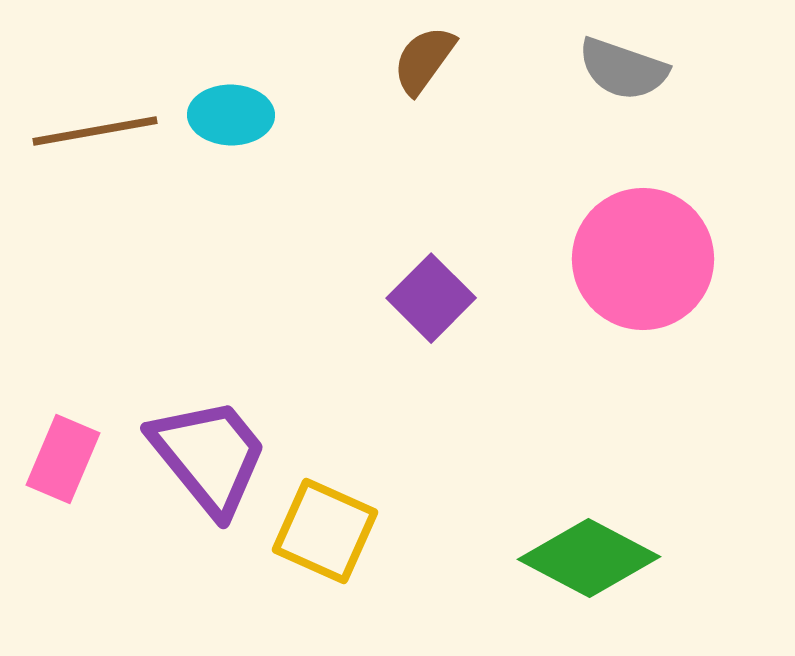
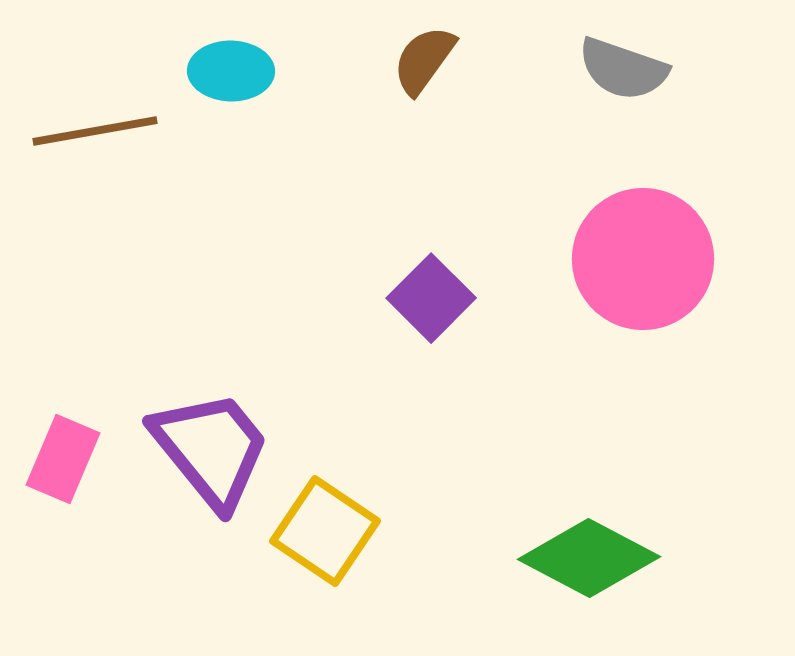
cyan ellipse: moved 44 px up
purple trapezoid: moved 2 px right, 7 px up
yellow square: rotated 10 degrees clockwise
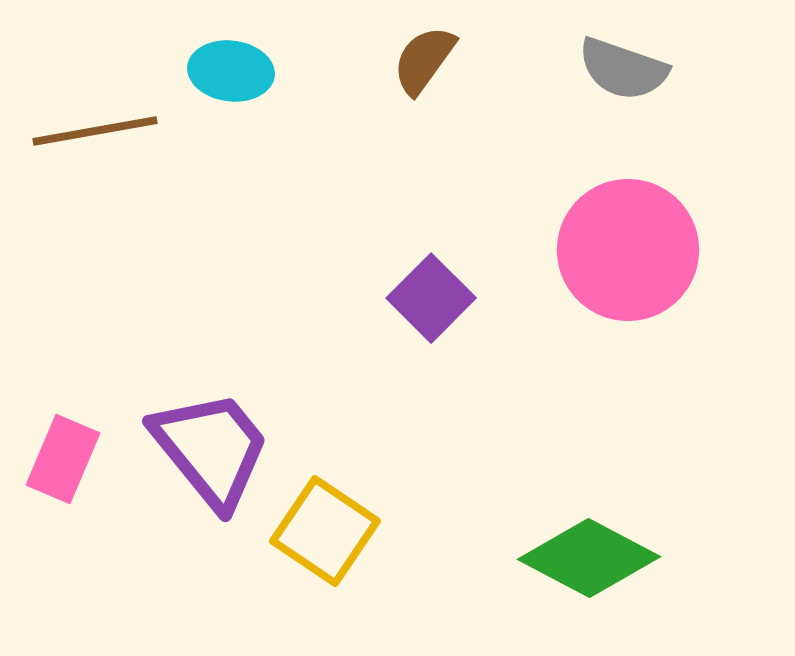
cyan ellipse: rotated 6 degrees clockwise
pink circle: moved 15 px left, 9 px up
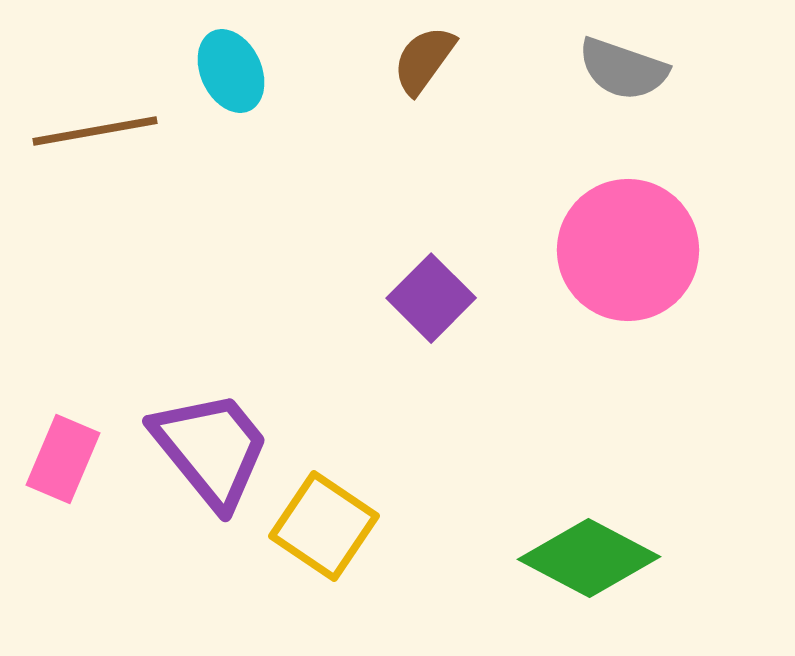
cyan ellipse: rotated 58 degrees clockwise
yellow square: moved 1 px left, 5 px up
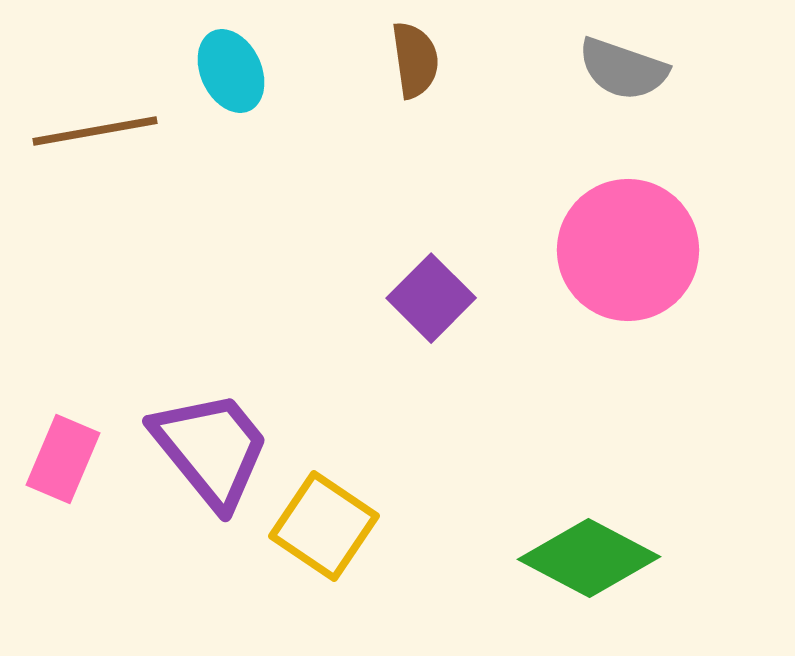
brown semicircle: moved 9 px left; rotated 136 degrees clockwise
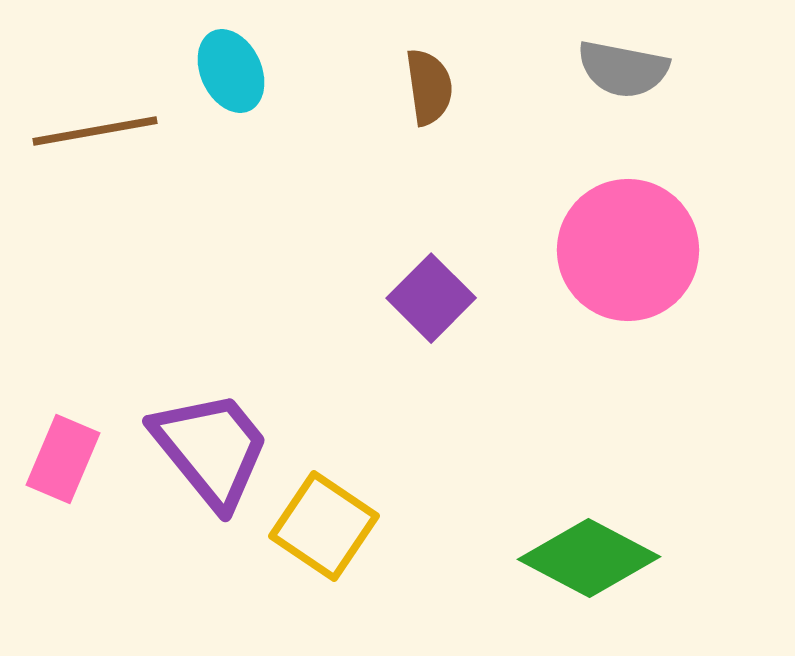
brown semicircle: moved 14 px right, 27 px down
gray semicircle: rotated 8 degrees counterclockwise
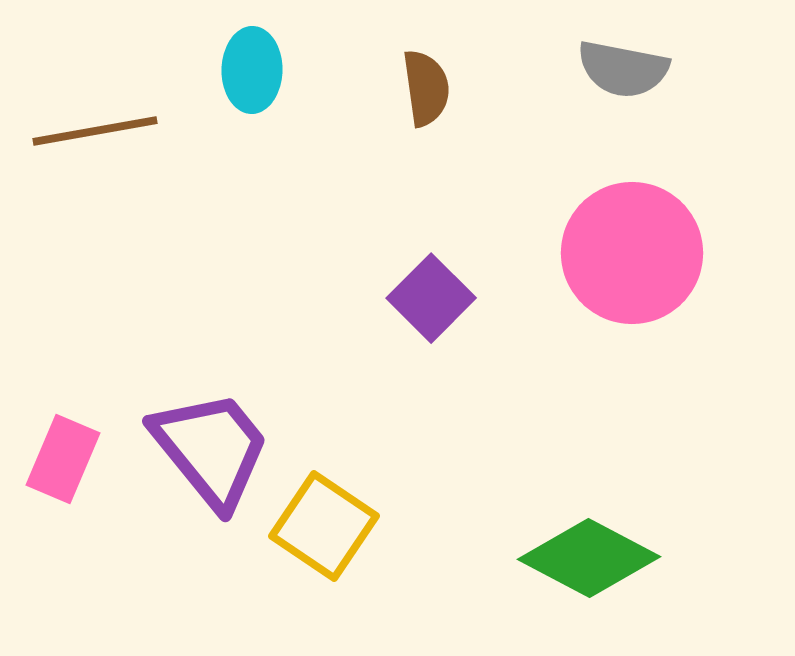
cyan ellipse: moved 21 px right, 1 px up; rotated 26 degrees clockwise
brown semicircle: moved 3 px left, 1 px down
pink circle: moved 4 px right, 3 px down
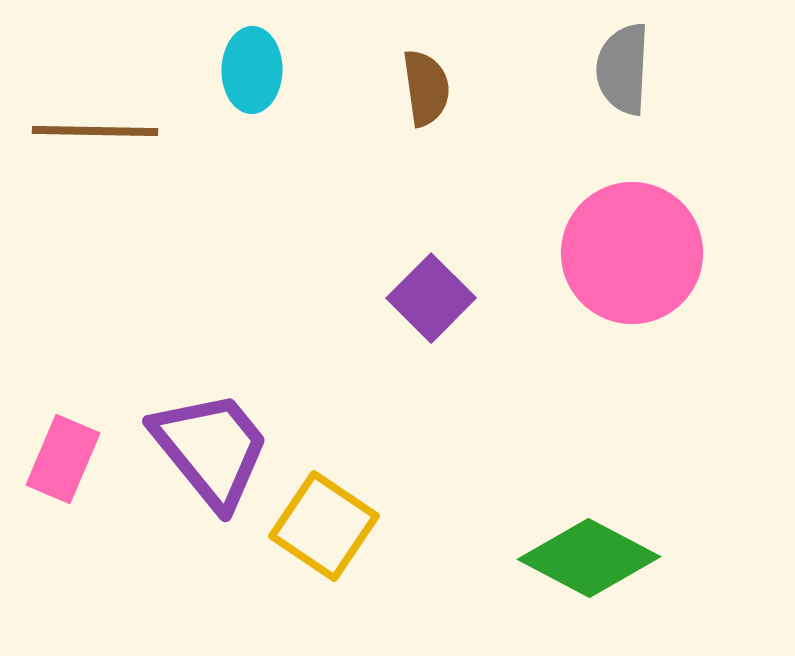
gray semicircle: rotated 82 degrees clockwise
brown line: rotated 11 degrees clockwise
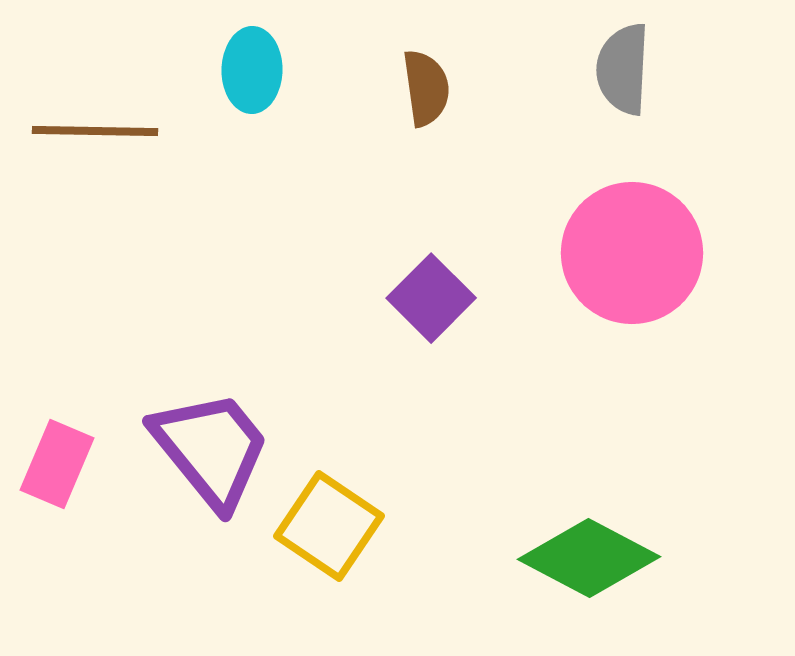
pink rectangle: moved 6 px left, 5 px down
yellow square: moved 5 px right
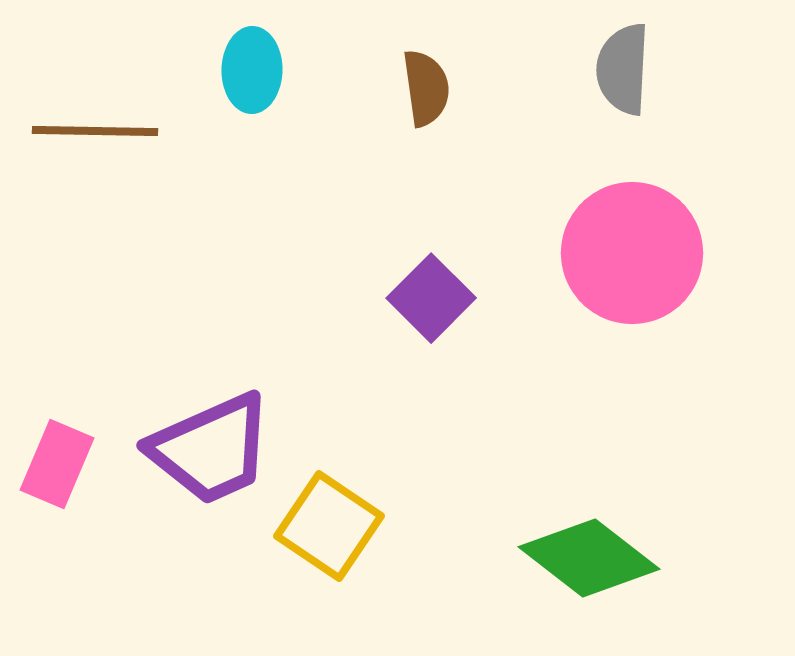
purple trapezoid: rotated 105 degrees clockwise
green diamond: rotated 10 degrees clockwise
